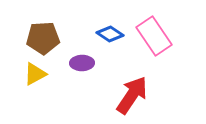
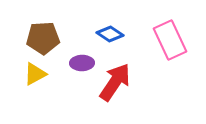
pink rectangle: moved 16 px right, 4 px down; rotated 9 degrees clockwise
red arrow: moved 17 px left, 13 px up
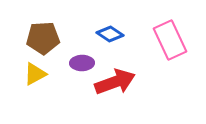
red arrow: rotated 36 degrees clockwise
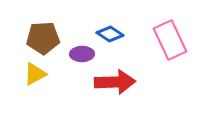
purple ellipse: moved 9 px up
red arrow: rotated 18 degrees clockwise
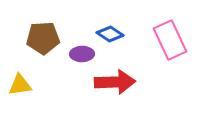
yellow triangle: moved 15 px left, 11 px down; rotated 20 degrees clockwise
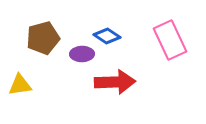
blue diamond: moved 3 px left, 2 px down
brown pentagon: rotated 12 degrees counterclockwise
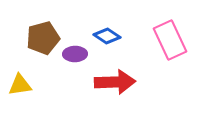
purple ellipse: moved 7 px left
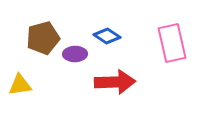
pink rectangle: moved 2 px right, 3 px down; rotated 12 degrees clockwise
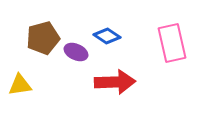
purple ellipse: moved 1 px right, 2 px up; rotated 25 degrees clockwise
